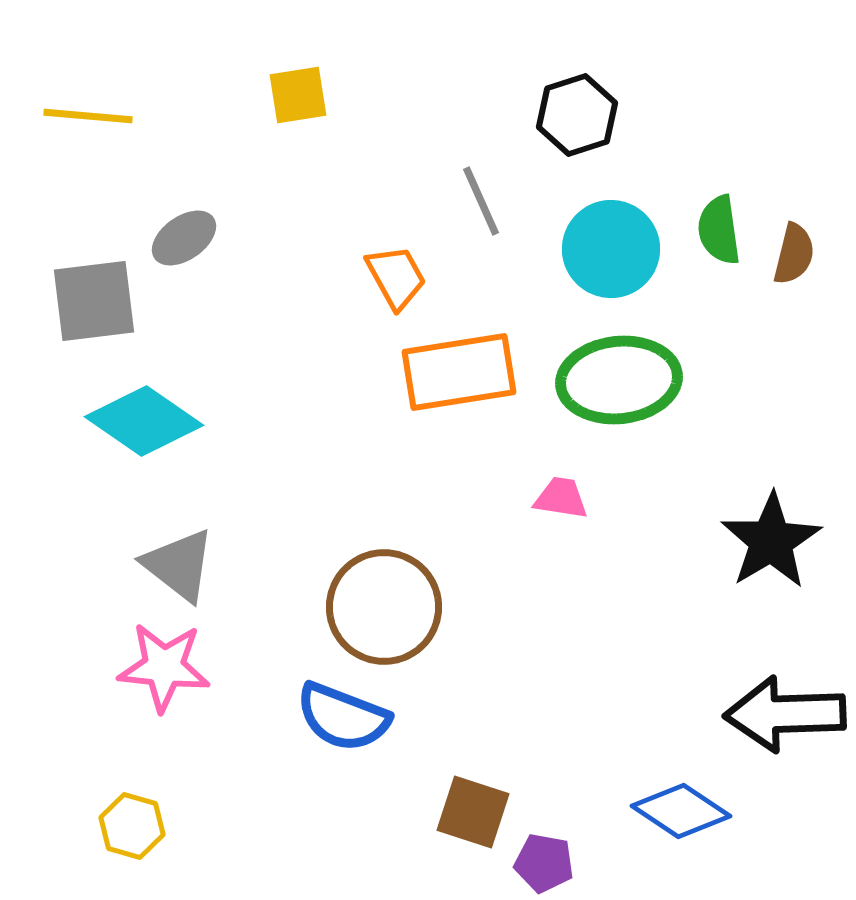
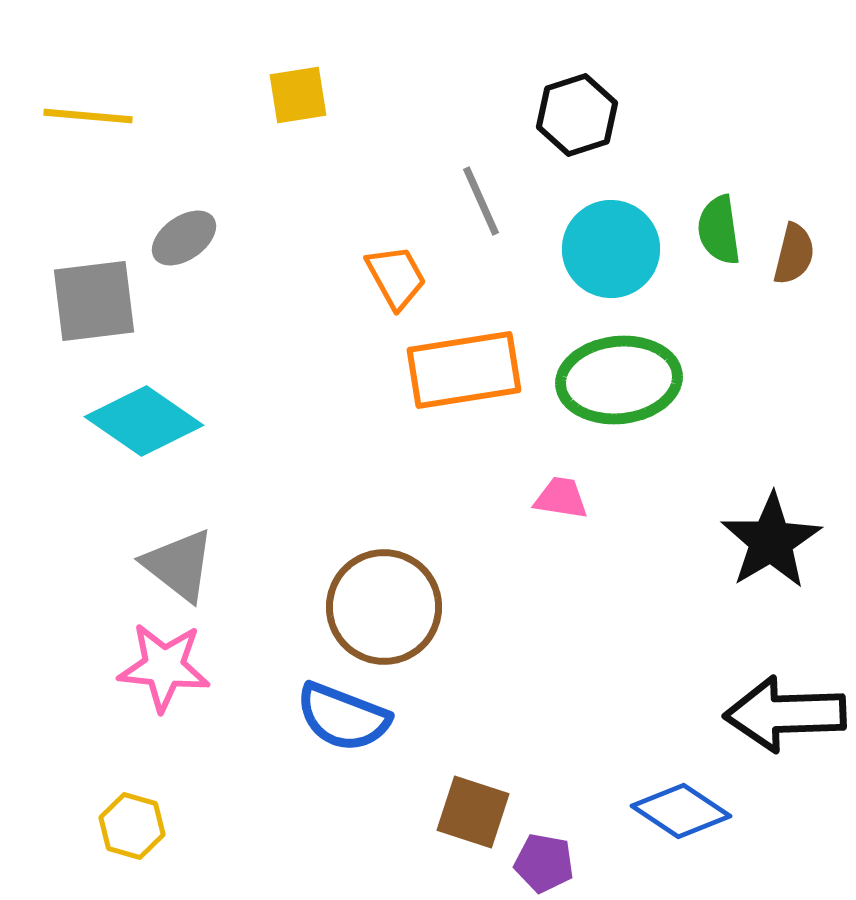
orange rectangle: moved 5 px right, 2 px up
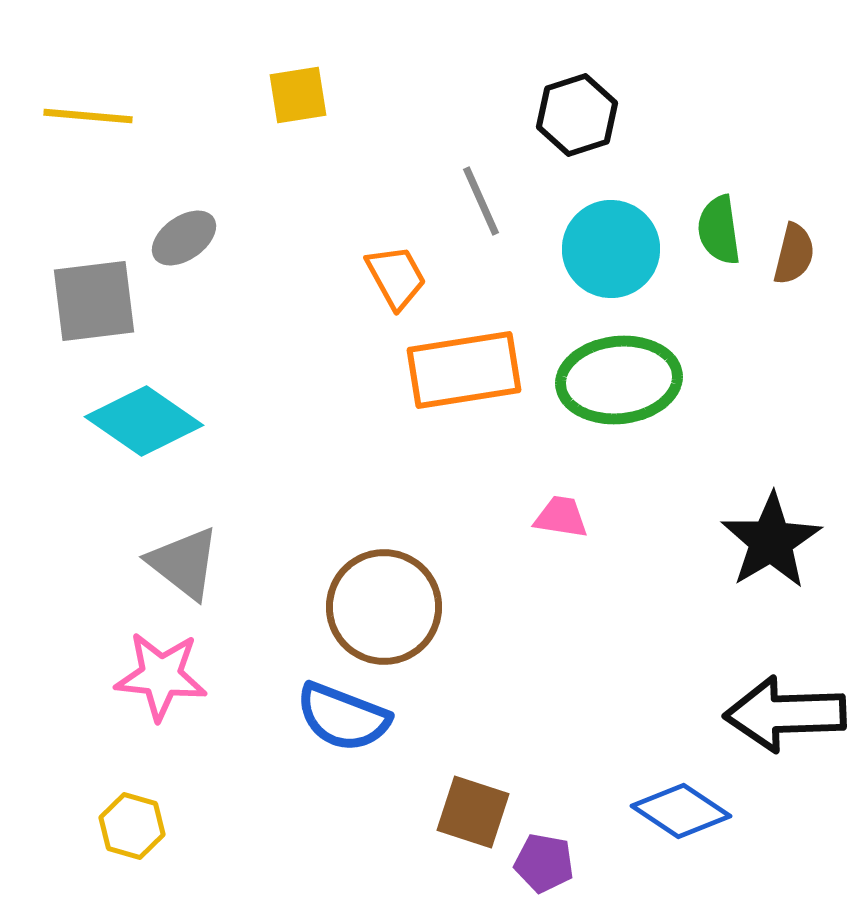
pink trapezoid: moved 19 px down
gray triangle: moved 5 px right, 2 px up
pink star: moved 3 px left, 9 px down
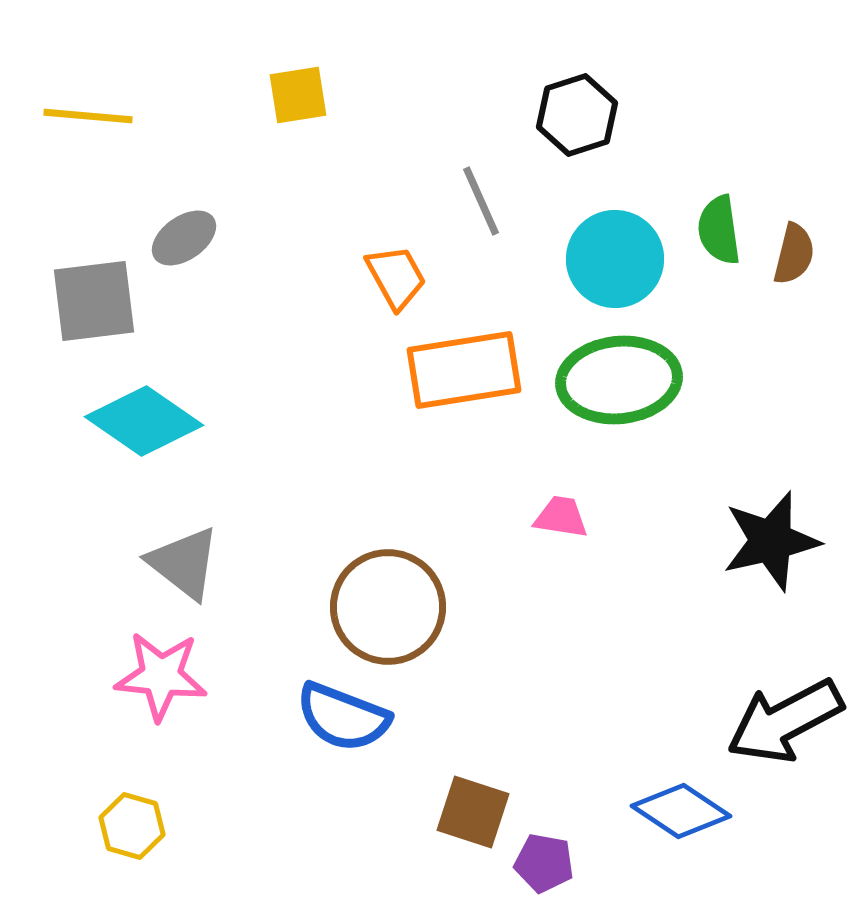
cyan circle: moved 4 px right, 10 px down
black star: rotated 18 degrees clockwise
brown circle: moved 4 px right
black arrow: moved 7 px down; rotated 26 degrees counterclockwise
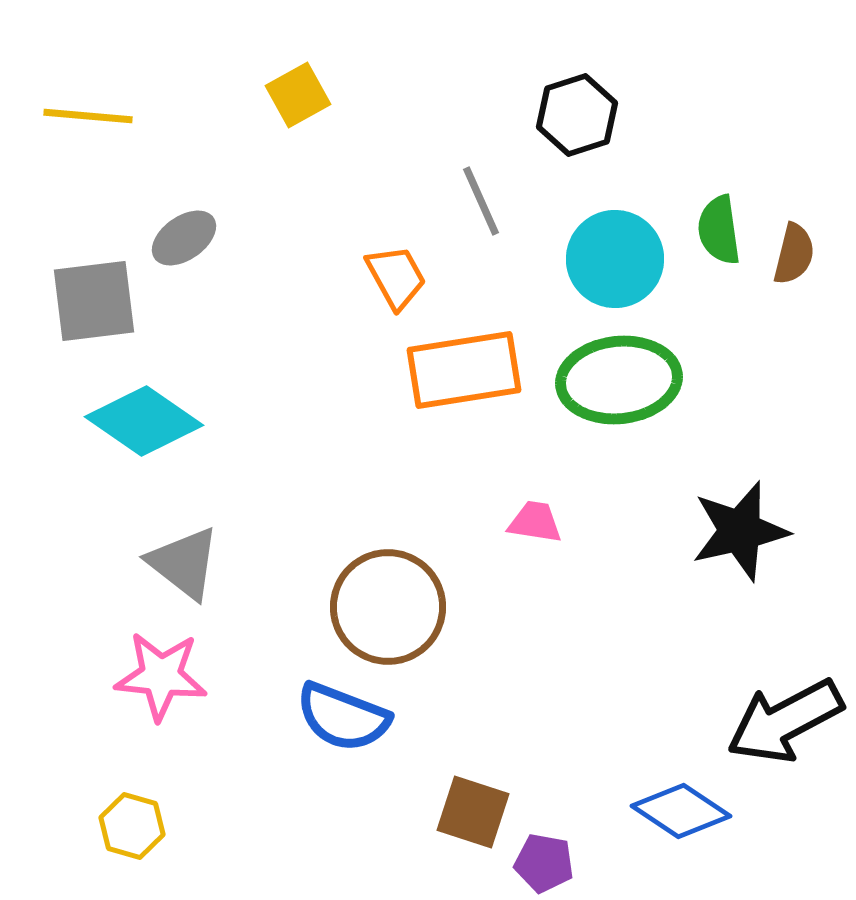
yellow square: rotated 20 degrees counterclockwise
pink trapezoid: moved 26 px left, 5 px down
black star: moved 31 px left, 10 px up
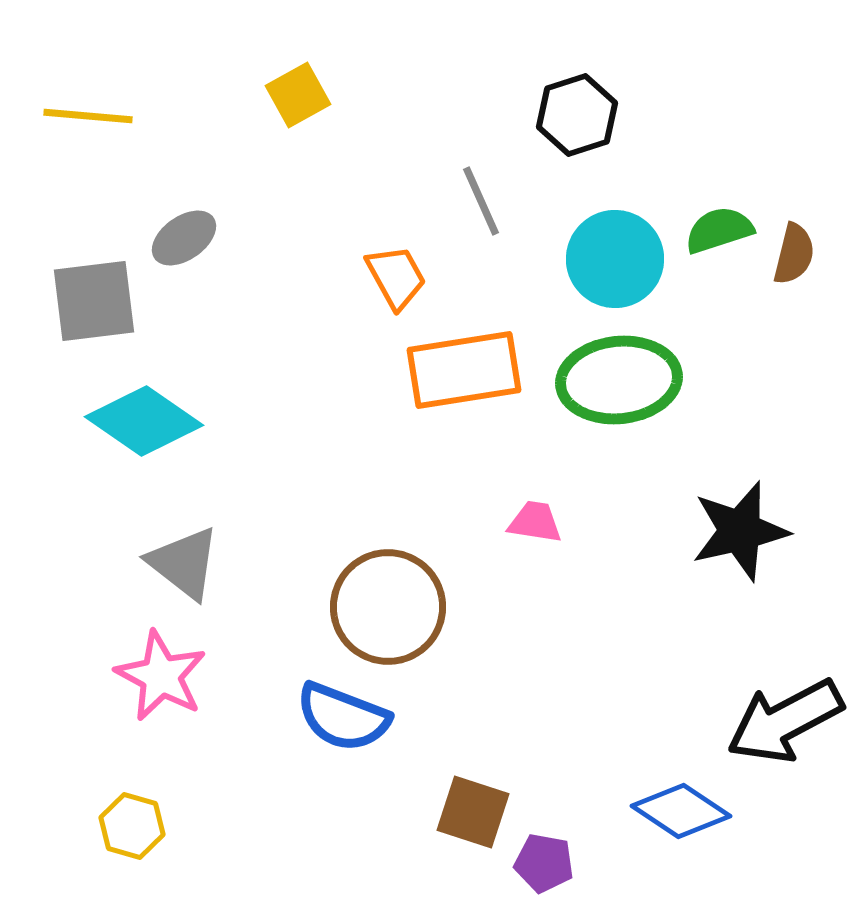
green semicircle: rotated 80 degrees clockwise
pink star: rotated 22 degrees clockwise
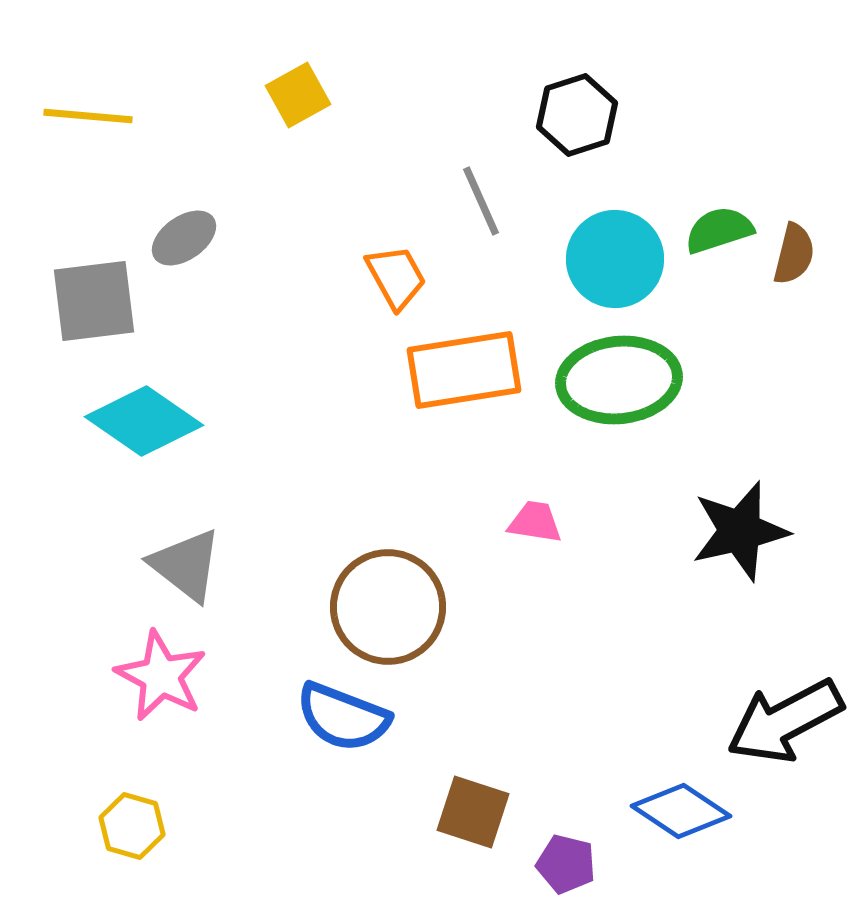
gray triangle: moved 2 px right, 2 px down
purple pentagon: moved 22 px right, 1 px down; rotated 4 degrees clockwise
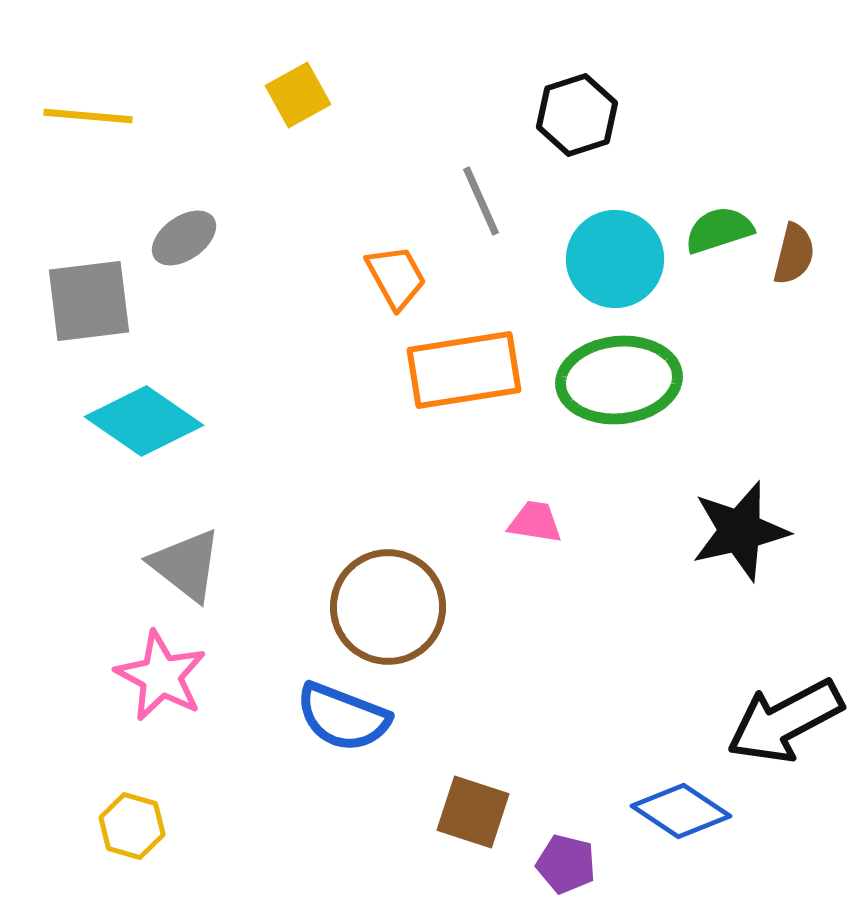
gray square: moved 5 px left
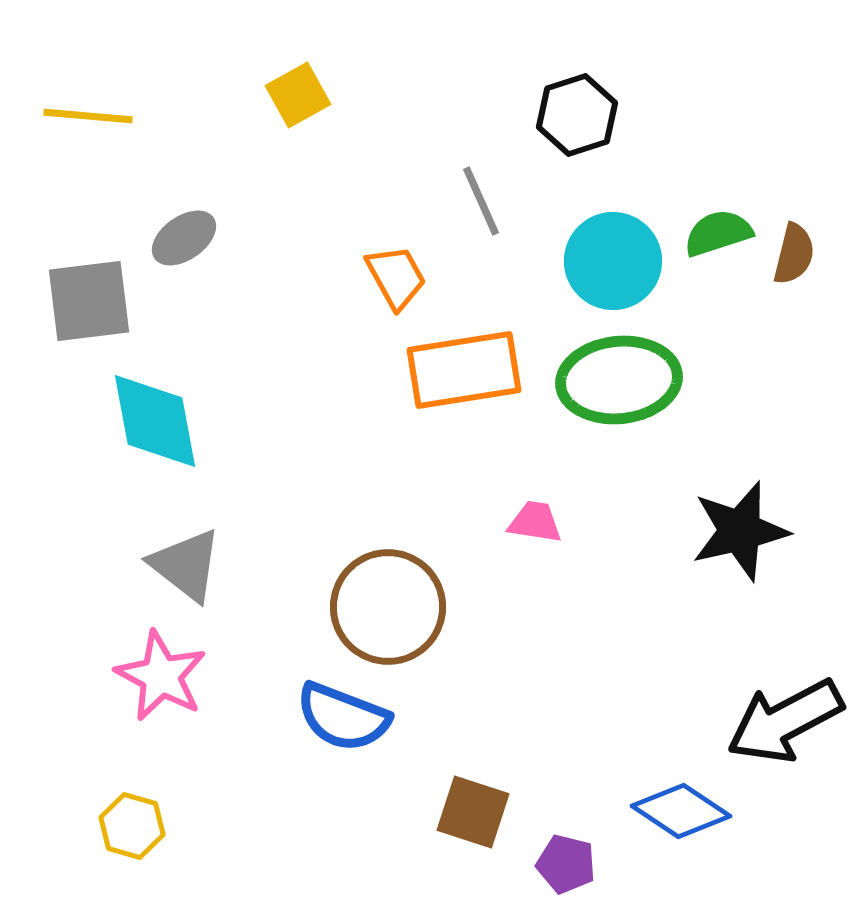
green semicircle: moved 1 px left, 3 px down
cyan circle: moved 2 px left, 2 px down
cyan diamond: moved 11 px right; rotated 45 degrees clockwise
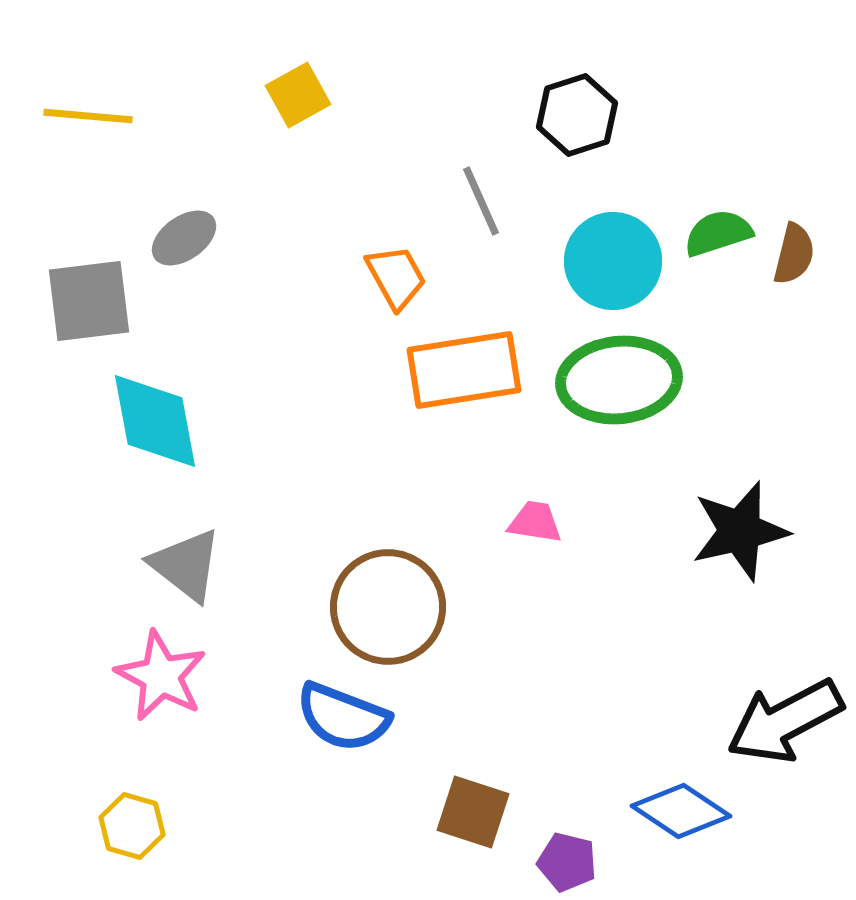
purple pentagon: moved 1 px right, 2 px up
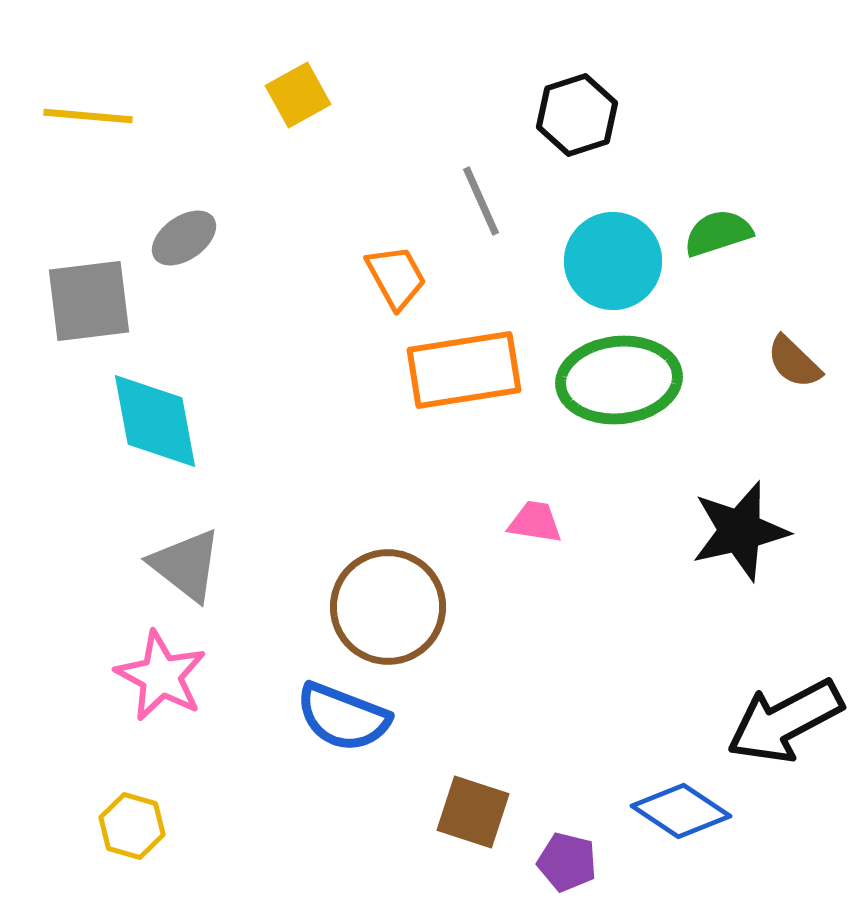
brown semicircle: moved 108 px down; rotated 120 degrees clockwise
